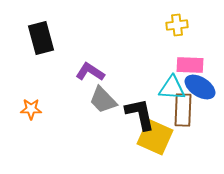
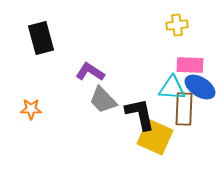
brown rectangle: moved 1 px right, 1 px up
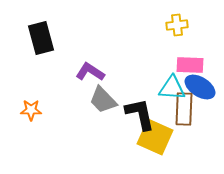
orange star: moved 1 px down
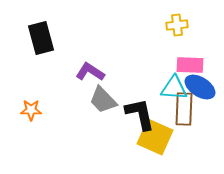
cyan triangle: moved 2 px right
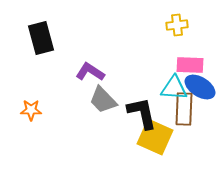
black L-shape: moved 2 px right, 1 px up
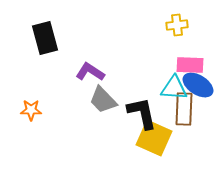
black rectangle: moved 4 px right
blue ellipse: moved 2 px left, 2 px up
yellow square: moved 1 px left, 1 px down
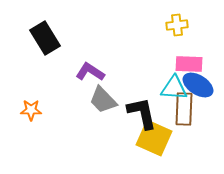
black rectangle: rotated 16 degrees counterclockwise
pink rectangle: moved 1 px left, 1 px up
